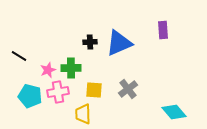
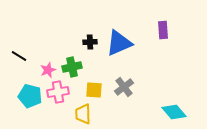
green cross: moved 1 px right, 1 px up; rotated 12 degrees counterclockwise
gray cross: moved 4 px left, 2 px up
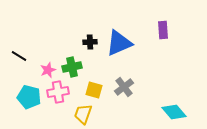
yellow square: rotated 12 degrees clockwise
cyan pentagon: moved 1 px left, 1 px down
yellow trapezoid: rotated 20 degrees clockwise
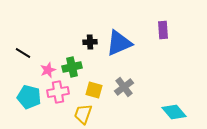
black line: moved 4 px right, 3 px up
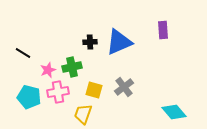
blue triangle: moved 1 px up
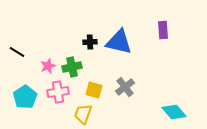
blue triangle: rotated 36 degrees clockwise
black line: moved 6 px left, 1 px up
pink star: moved 4 px up
gray cross: moved 1 px right
cyan pentagon: moved 4 px left; rotated 25 degrees clockwise
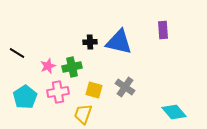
black line: moved 1 px down
gray cross: rotated 18 degrees counterclockwise
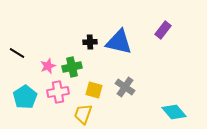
purple rectangle: rotated 42 degrees clockwise
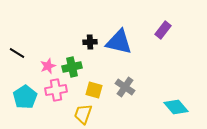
pink cross: moved 2 px left, 2 px up
cyan diamond: moved 2 px right, 5 px up
